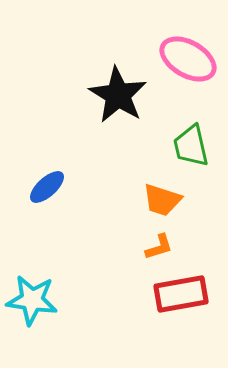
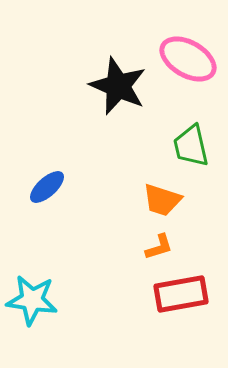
black star: moved 9 px up; rotated 8 degrees counterclockwise
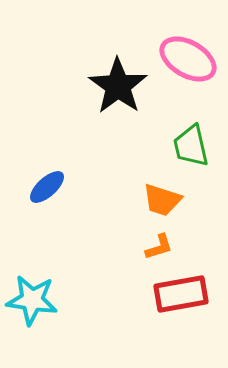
black star: rotated 12 degrees clockwise
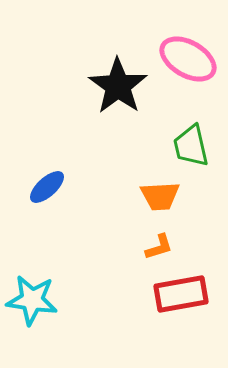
orange trapezoid: moved 2 px left, 4 px up; rotated 21 degrees counterclockwise
